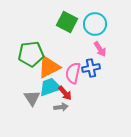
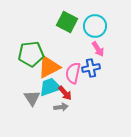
cyan circle: moved 2 px down
pink arrow: moved 2 px left
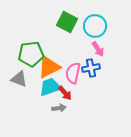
gray triangle: moved 13 px left, 19 px up; rotated 36 degrees counterclockwise
gray arrow: moved 2 px left, 1 px down
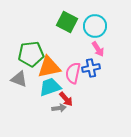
orange triangle: rotated 15 degrees clockwise
red arrow: moved 1 px right, 6 px down
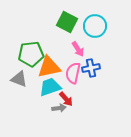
pink arrow: moved 20 px left
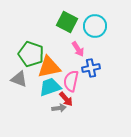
green pentagon: rotated 25 degrees clockwise
pink semicircle: moved 2 px left, 8 px down
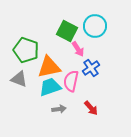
green square: moved 9 px down
green pentagon: moved 5 px left, 4 px up
blue cross: rotated 24 degrees counterclockwise
red arrow: moved 25 px right, 9 px down
gray arrow: moved 1 px down
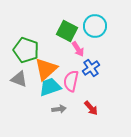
orange triangle: moved 3 px left, 2 px down; rotated 30 degrees counterclockwise
